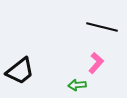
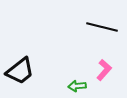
pink L-shape: moved 8 px right, 7 px down
green arrow: moved 1 px down
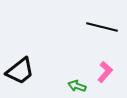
pink L-shape: moved 1 px right, 2 px down
green arrow: rotated 24 degrees clockwise
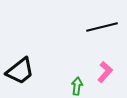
black line: rotated 28 degrees counterclockwise
green arrow: rotated 78 degrees clockwise
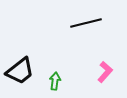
black line: moved 16 px left, 4 px up
green arrow: moved 22 px left, 5 px up
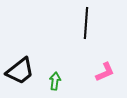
black line: rotated 72 degrees counterclockwise
pink L-shape: rotated 25 degrees clockwise
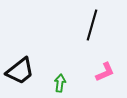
black line: moved 6 px right, 2 px down; rotated 12 degrees clockwise
green arrow: moved 5 px right, 2 px down
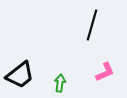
black trapezoid: moved 4 px down
